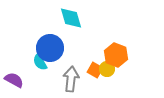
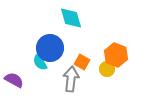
orange square: moved 13 px left, 8 px up
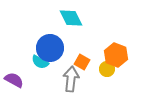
cyan diamond: rotated 10 degrees counterclockwise
cyan semicircle: rotated 30 degrees counterclockwise
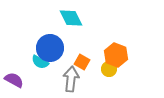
yellow circle: moved 2 px right
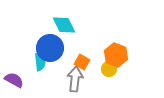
cyan diamond: moved 7 px left, 7 px down
cyan semicircle: rotated 126 degrees counterclockwise
gray arrow: moved 4 px right
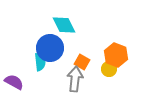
purple semicircle: moved 2 px down
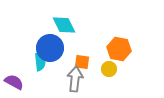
orange hexagon: moved 3 px right, 6 px up; rotated 10 degrees counterclockwise
orange square: rotated 21 degrees counterclockwise
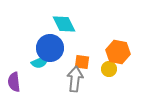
cyan diamond: moved 1 px up
orange hexagon: moved 1 px left, 3 px down
cyan semicircle: rotated 72 degrees clockwise
purple semicircle: rotated 126 degrees counterclockwise
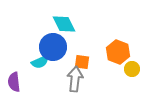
blue circle: moved 3 px right, 1 px up
orange hexagon: rotated 10 degrees clockwise
yellow circle: moved 23 px right
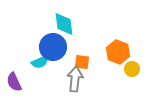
cyan diamond: rotated 20 degrees clockwise
purple semicircle: rotated 18 degrees counterclockwise
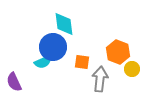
cyan semicircle: moved 3 px right
gray arrow: moved 25 px right
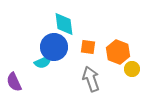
blue circle: moved 1 px right
orange square: moved 6 px right, 15 px up
gray arrow: moved 9 px left; rotated 25 degrees counterclockwise
